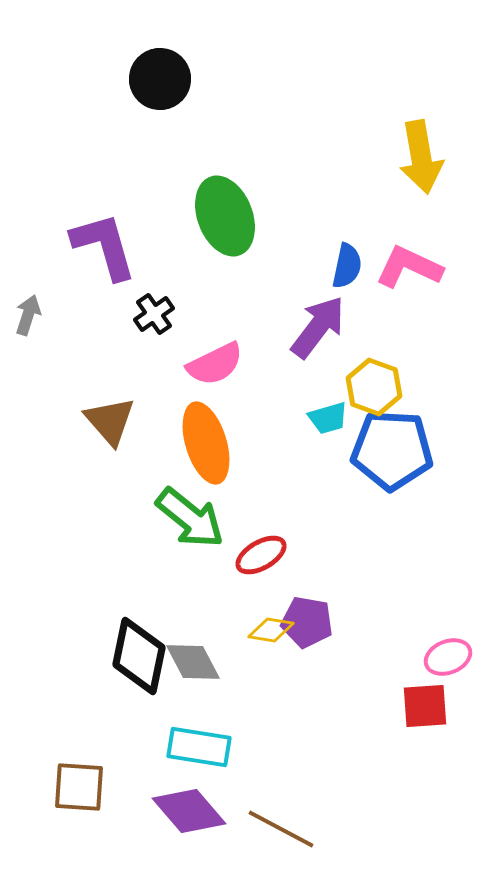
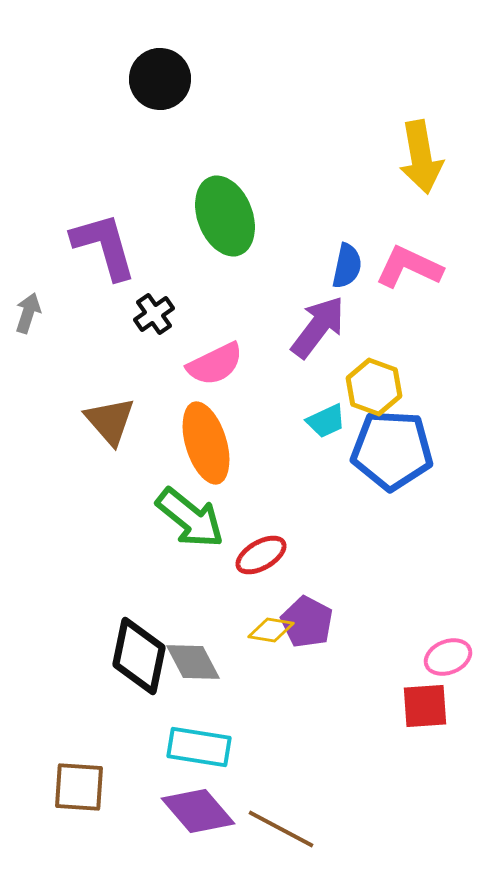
gray arrow: moved 2 px up
cyan trapezoid: moved 2 px left, 3 px down; rotated 9 degrees counterclockwise
purple pentagon: rotated 18 degrees clockwise
purple diamond: moved 9 px right
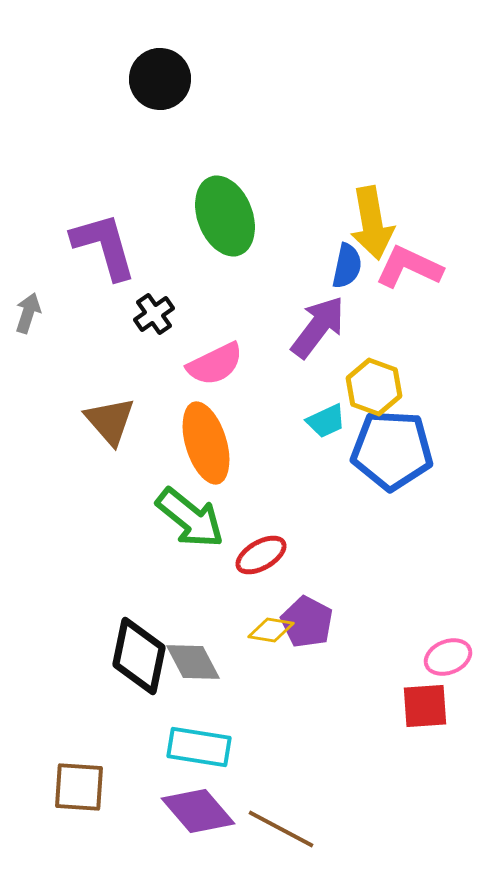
yellow arrow: moved 49 px left, 66 px down
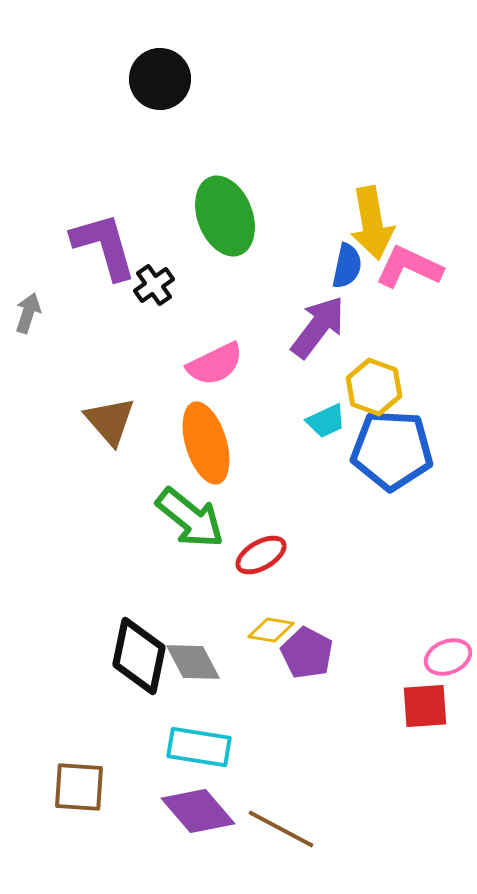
black cross: moved 29 px up
purple pentagon: moved 31 px down
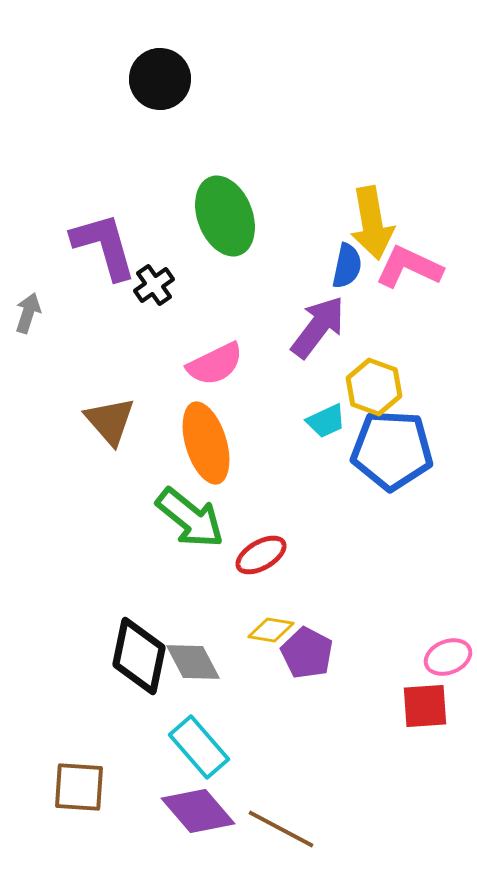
cyan rectangle: rotated 40 degrees clockwise
